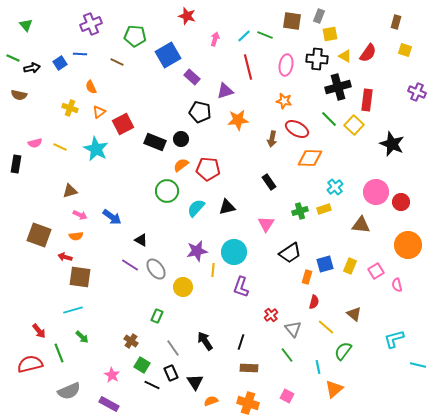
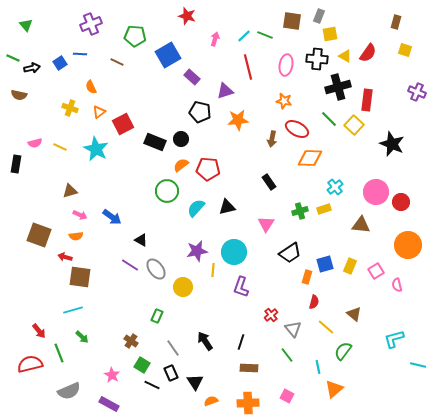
orange cross at (248, 403): rotated 20 degrees counterclockwise
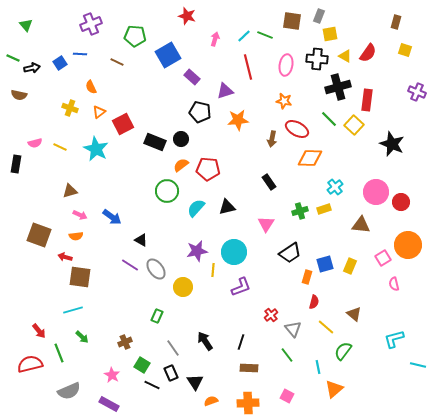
pink square at (376, 271): moved 7 px right, 13 px up
pink semicircle at (397, 285): moved 3 px left, 1 px up
purple L-shape at (241, 287): rotated 130 degrees counterclockwise
brown cross at (131, 341): moved 6 px left, 1 px down; rotated 32 degrees clockwise
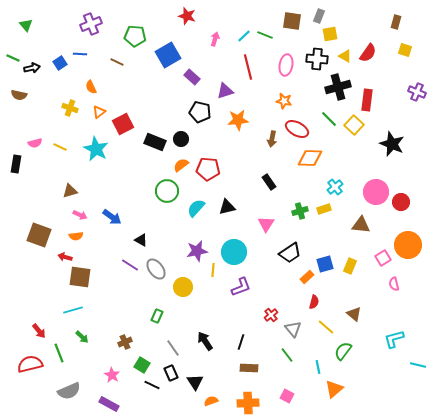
orange rectangle at (307, 277): rotated 32 degrees clockwise
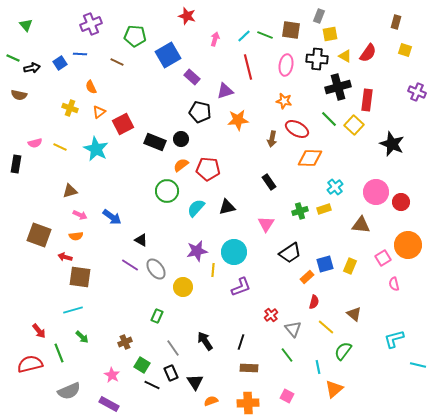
brown square at (292, 21): moved 1 px left, 9 px down
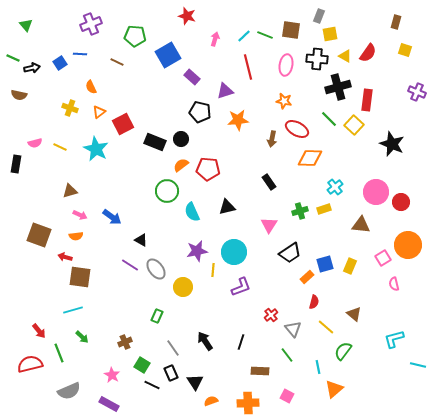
cyan semicircle at (196, 208): moved 4 px left, 4 px down; rotated 66 degrees counterclockwise
pink triangle at (266, 224): moved 3 px right, 1 px down
brown rectangle at (249, 368): moved 11 px right, 3 px down
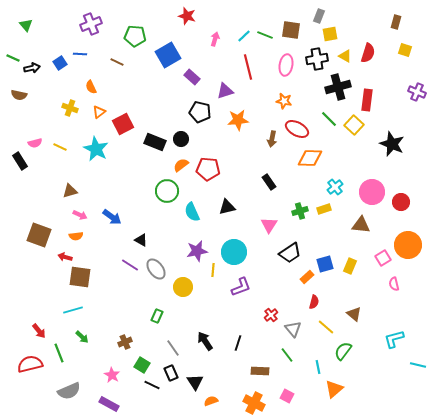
red semicircle at (368, 53): rotated 18 degrees counterclockwise
black cross at (317, 59): rotated 15 degrees counterclockwise
black rectangle at (16, 164): moved 4 px right, 3 px up; rotated 42 degrees counterclockwise
pink circle at (376, 192): moved 4 px left
black line at (241, 342): moved 3 px left, 1 px down
orange cross at (248, 403): moved 6 px right; rotated 30 degrees clockwise
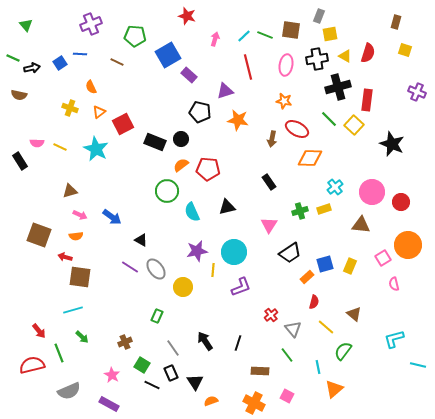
purple rectangle at (192, 77): moved 3 px left, 2 px up
orange star at (238, 120): rotated 15 degrees clockwise
pink semicircle at (35, 143): moved 2 px right; rotated 16 degrees clockwise
purple line at (130, 265): moved 2 px down
red semicircle at (30, 364): moved 2 px right, 1 px down
